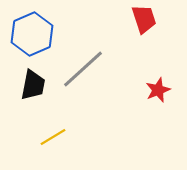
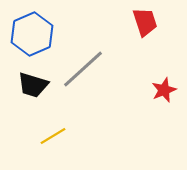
red trapezoid: moved 1 px right, 3 px down
black trapezoid: rotated 96 degrees clockwise
red star: moved 6 px right
yellow line: moved 1 px up
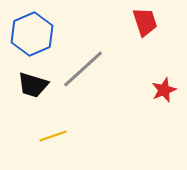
yellow line: rotated 12 degrees clockwise
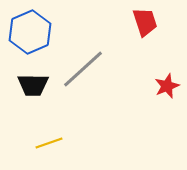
blue hexagon: moved 2 px left, 2 px up
black trapezoid: rotated 16 degrees counterclockwise
red star: moved 3 px right, 4 px up
yellow line: moved 4 px left, 7 px down
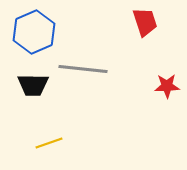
blue hexagon: moved 4 px right
gray line: rotated 48 degrees clockwise
red star: rotated 20 degrees clockwise
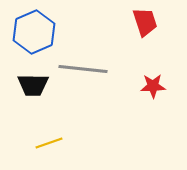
red star: moved 14 px left
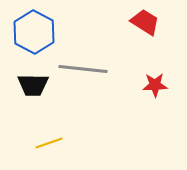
red trapezoid: rotated 40 degrees counterclockwise
blue hexagon: rotated 9 degrees counterclockwise
red star: moved 2 px right, 1 px up
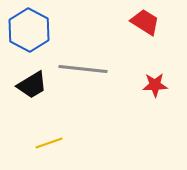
blue hexagon: moved 5 px left, 2 px up
black trapezoid: moved 1 px left; rotated 32 degrees counterclockwise
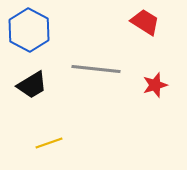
gray line: moved 13 px right
red star: rotated 15 degrees counterclockwise
